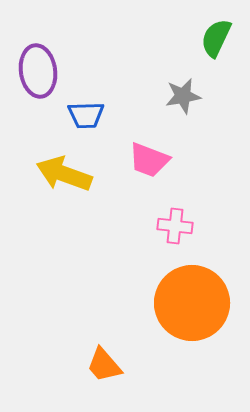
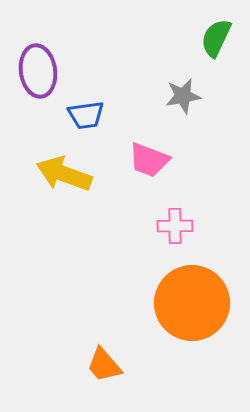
blue trapezoid: rotated 6 degrees counterclockwise
pink cross: rotated 8 degrees counterclockwise
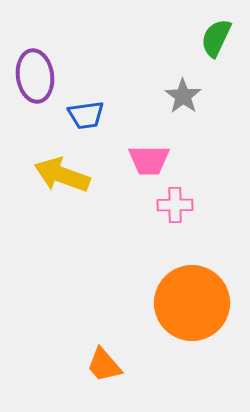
purple ellipse: moved 3 px left, 5 px down
gray star: rotated 27 degrees counterclockwise
pink trapezoid: rotated 21 degrees counterclockwise
yellow arrow: moved 2 px left, 1 px down
pink cross: moved 21 px up
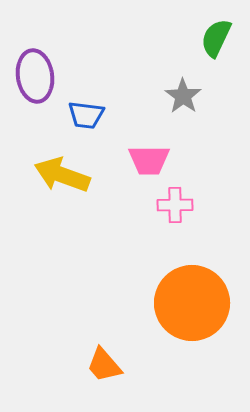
blue trapezoid: rotated 15 degrees clockwise
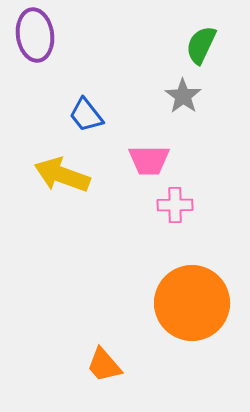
green semicircle: moved 15 px left, 7 px down
purple ellipse: moved 41 px up
blue trapezoid: rotated 45 degrees clockwise
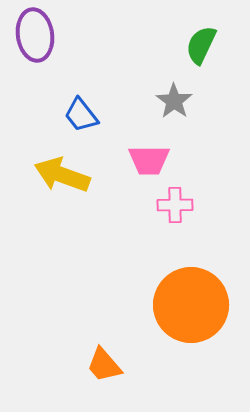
gray star: moved 9 px left, 5 px down
blue trapezoid: moved 5 px left
orange circle: moved 1 px left, 2 px down
